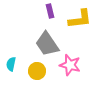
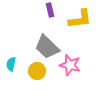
purple rectangle: moved 1 px up
gray trapezoid: moved 3 px down; rotated 12 degrees counterclockwise
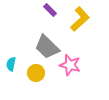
purple rectangle: rotated 32 degrees counterclockwise
yellow L-shape: rotated 35 degrees counterclockwise
yellow circle: moved 1 px left, 2 px down
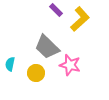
purple rectangle: moved 6 px right
cyan semicircle: moved 1 px left
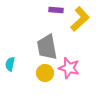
purple rectangle: rotated 40 degrees counterclockwise
gray trapezoid: rotated 36 degrees clockwise
pink star: moved 1 px left, 3 px down
yellow circle: moved 9 px right
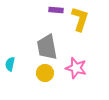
yellow L-shape: rotated 30 degrees counterclockwise
pink star: moved 7 px right
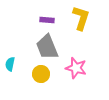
purple rectangle: moved 9 px left, 10 px down
yellow L-shape: moved 1 px right, 1 px up
gray trapezoid: rotated 12 degrees counterclockwise
yellow circle: moved 4 px left, 1 px down
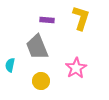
gray trapezoid: moved 10 px left
cyan semicircle: moved 1 px down
pink star: rotated 25 degrees clockwise
yellow circle: moved 7 px down
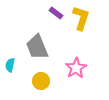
purple rectangle: moved 9 px right, 7 px up; rotated 32 degrees clockwise
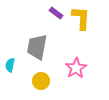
yellow L-shape: rotated 15 degrees counterclockwise
gray trapezoid: rotated 32 degrees clockwise
